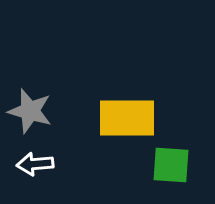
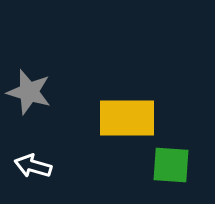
gray star: moved 1 px left, 19 px up
white arrow: moved 2 px left, 2 px down; rotated 21 degrees clockwise
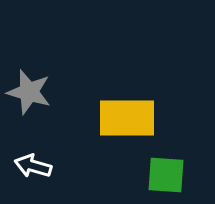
green square: moved 5 px left, 10 px down
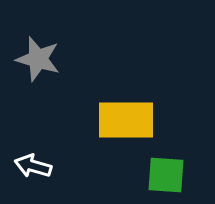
gray star: moved 9 px right, 33 px up
yellow rectangle: moved 1 px left, 2 px down
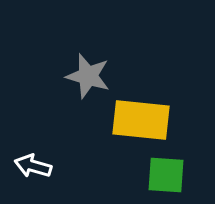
gray star: moved 50 px right, 17 px down
yellow rectangle: moved 15 px right; rotated 6 degrees clockwise
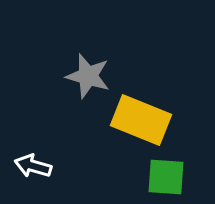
yellow rectangle: rotated 16 degrees clockwise
green square: moved 2 px down
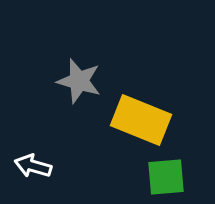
gray star: moved 9 px left, 5 px down
green square: rotated 9 degrees counterclockwise
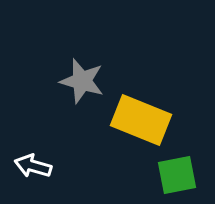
gray star: moved 3 px right
green square: moved 11 px right, 2 px up; rotated 6 degrees counterclockwise
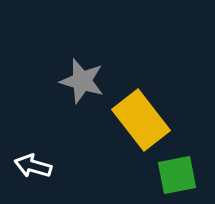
yellow rectangle: rotated 30 degrees clockwise
